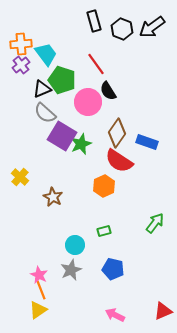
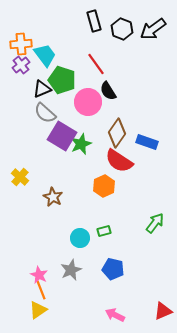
black arrow: moved 1 px right, 2 px down
cyan trapezoid: moved 1 px left, 1 px down
cyan circle: moved 5 px right, 7 px up
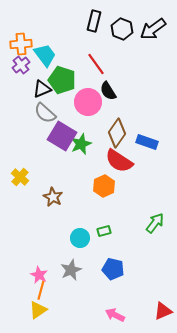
black rectangle: rotated 30 degrees clockwise
orange line: rotated 36 degrees clockwise
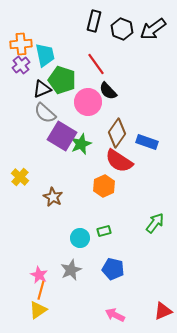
cyan trapezoid: rotated 25 degrees clockwise
black semicircle: rotated 12 degrees counterclockwise
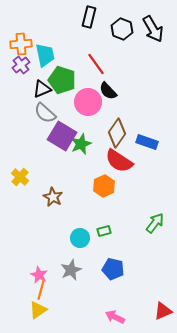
black rectangle: moved 5 px left, 4 px up
black arrow: rotated 84 degrees counterclockwise
pink arrow: moved 2 px down
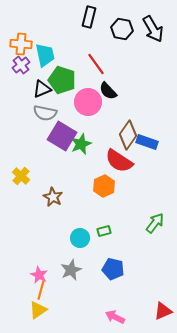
black hexagon: rotated 10 degrees counterclockwise
orange cross: rotated 10 degrees clockwise
gray semicircle: rotated 30 degrees counterclockwise
brown diamond: moved 11 px right, 2 px down
yellow cross: moved 1 px right, 1 px up
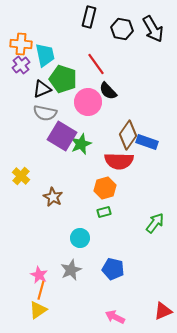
green pentagon: moved 1 px right, 1 px up
red semicircle: rotated 32 degrees counterclockwise
orange hexagon: moved 1 px right, 2 px down; rotated 10 degrees clockwise
green rectangle: moved 19 px up
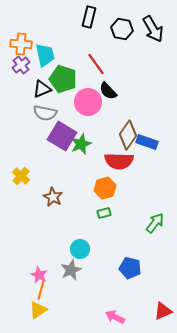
green rectangle: moved 1 px down
cyan circle: moved 11 px down
blue pentagon: moved 17 px right, 1 px up
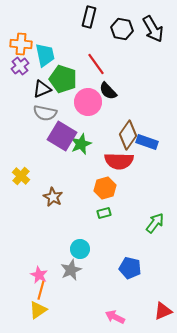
purple cross: moved 1 px left, 1 px down
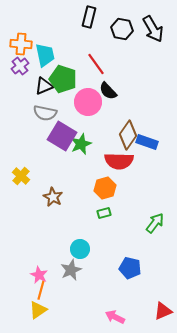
black triangle: moved 2 px right, 3 px up
